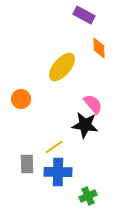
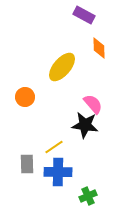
orange circle: moved 4 px right, 2 px up
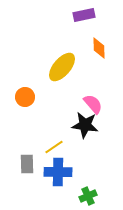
purple rectangle: rotated 40 degrees counterclockwise
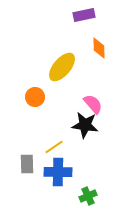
orange circle: moved 10 px right
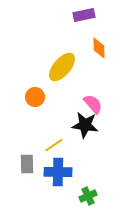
yellow line: moved 2 px up
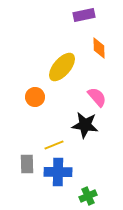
pink semicircle: moved 4 px right, 7 px up
yellow line: rotated 12 degrees clockwise
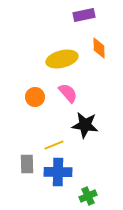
yellow ellipse: moved 8 px up; rotated 36 degrees clockwise
pink semicircle: moved 29 px left, 4 px up
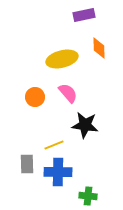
green cross: rotated 30 degrees clockwise
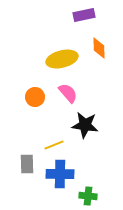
blue cross: moved 2 px right, 2 px down
